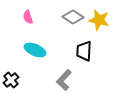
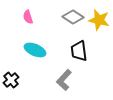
black trapezoid: moved 5 px left; rotated 10 degrees counterclockwise
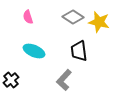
yellow star: moved 2 px down
cyan ellipse: moved 1 px left, 1 px down
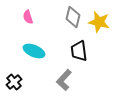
gray diamond: rotated 70 degrees clockwise
black cross: moved 3 px right, 2 px down
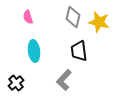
cyan ellipse: rotated 60 degrees clockwise
black cross: moved 2 px right, 1 px down
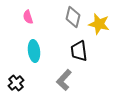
yellow star: moved 2 px down
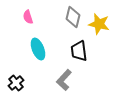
cyan ellipse: moved 4 px right, 2 px up; rotated 15 degrees counterclockwise
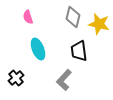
black cross: moved 5 px up
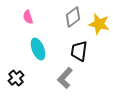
gray diamond: rotated 40 degrees clockwise
black trapezoid: rotated 15 degrees clockwise
gray L-shape: moved 1 px right, 2 px up
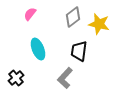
pink semicircle: moved 2 px right, 3 px up; rotated 56 degrees clockwise
